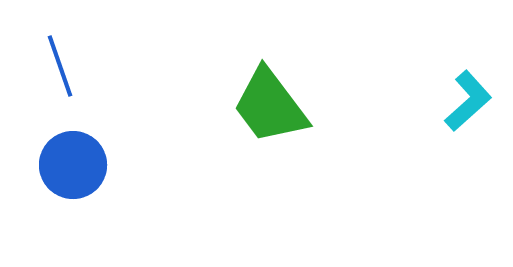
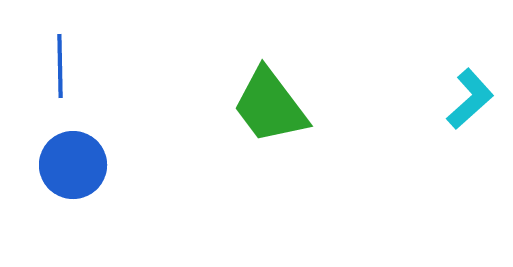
blue line: rotated 18 degrees clockwise
cyan L-shape: moved 2 px right, 2 px up
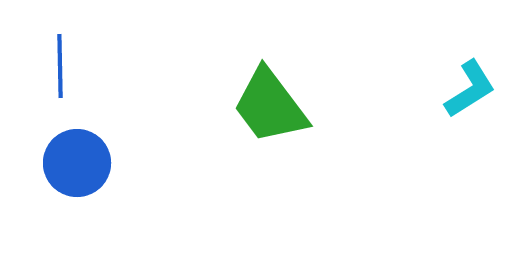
cyan L-shape: moved 10 px up; rotated 10 degrees clockwise
blue circle: moved 4 px right, 2 px up
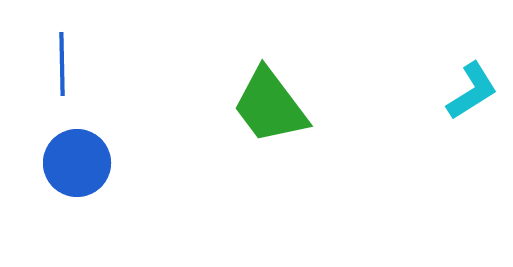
blue line: moved 2 px right, 2 px up
cyan L-shape: moved 2 px right, 2 px down
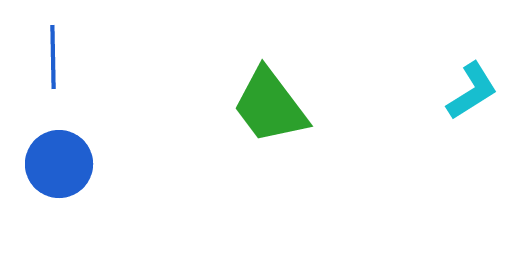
blue line: moved 9 px left, 7 px up
blue circle: moved 18 px left, 1 px down
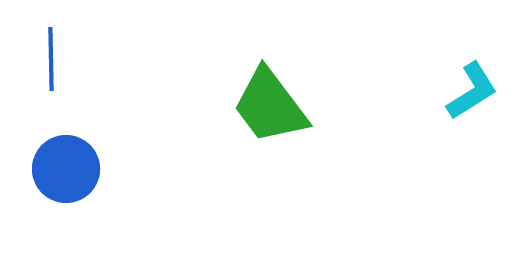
blue line: moved 2 px left, 2 px down
blue circle: moved 7 px right, 5 px down
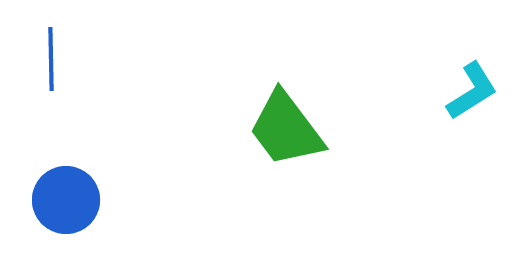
green trapezoid: moved 16 px right, 23 px down
blue circle: moved 31 px down
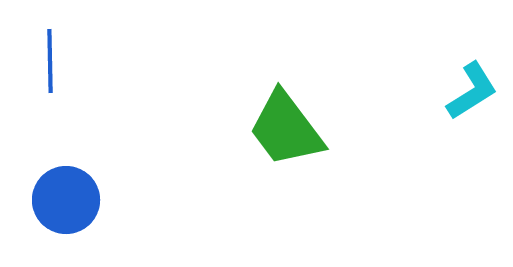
blue line: moved 1 px left, 2 px down
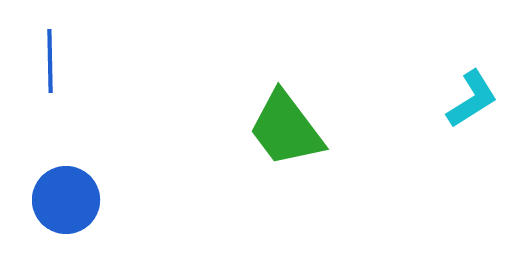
cyan L-shape: moved 8 px down
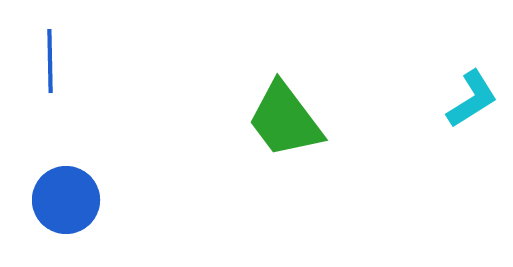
green trapezoid: moved 1 px left, 9 px up
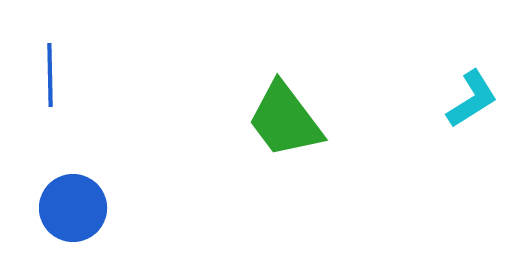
blue line: moved 14 px down
blue circle: moved 7 px right, 8 px down
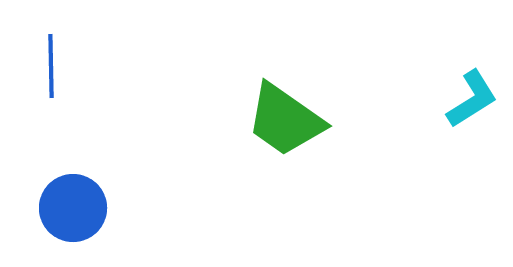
blue line: moved 1 px right, 9 px up
green trapezoid: rotated 18 degrees counterclockwise
